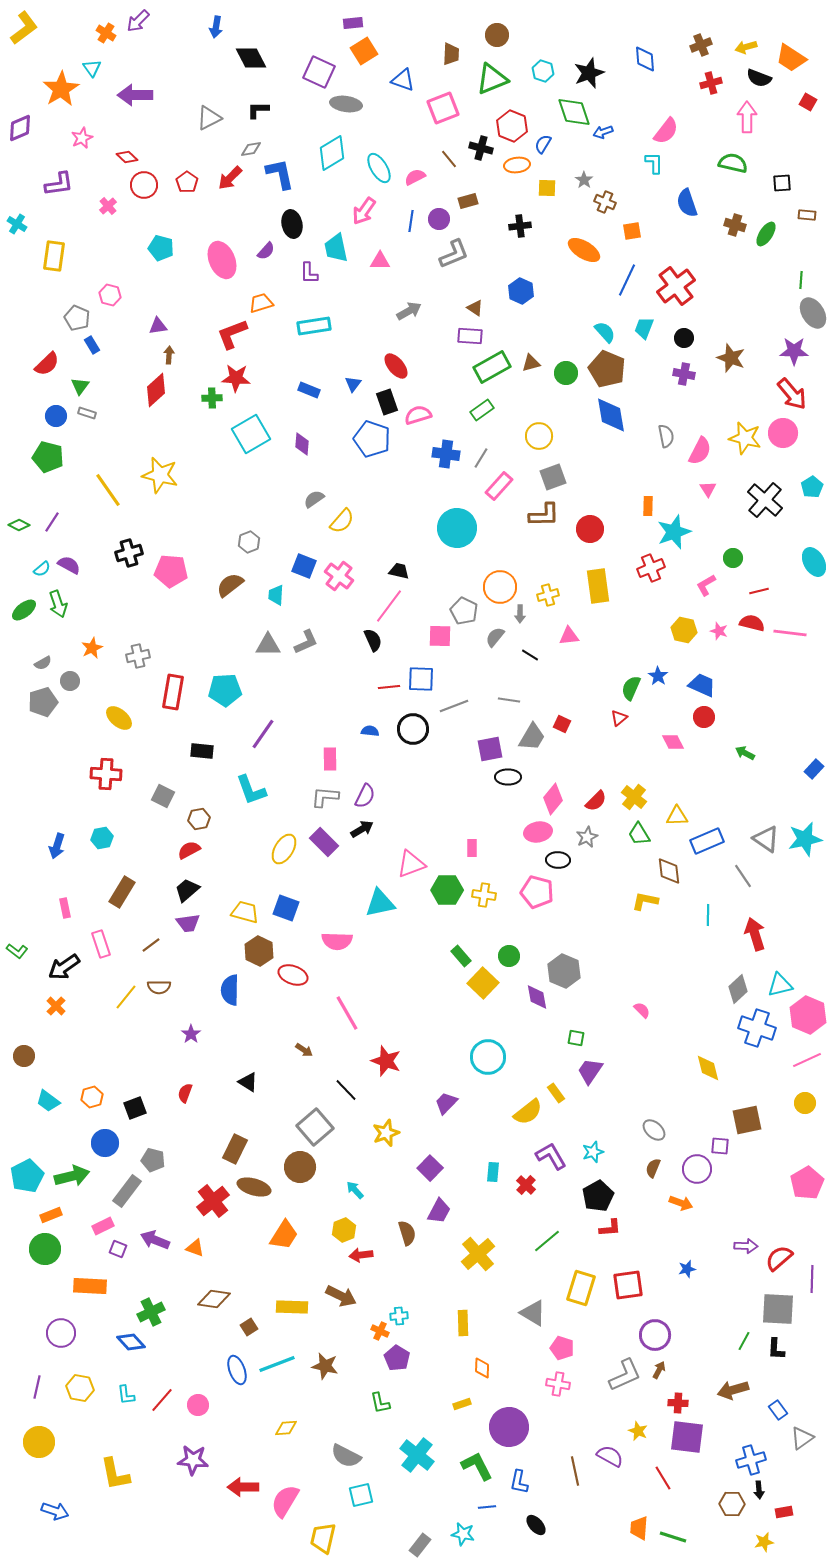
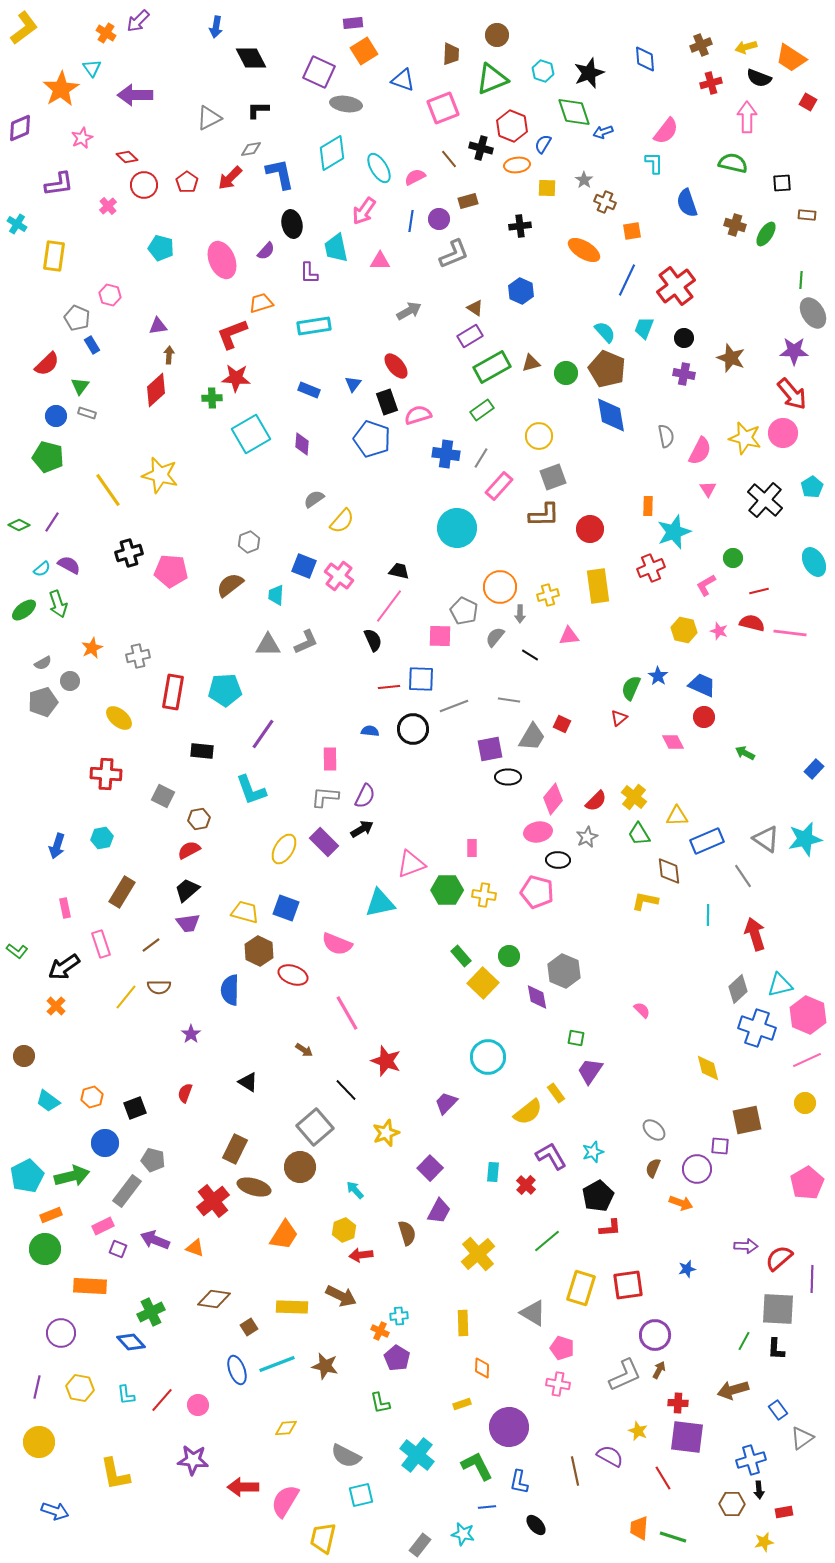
purple rectangle at (470, 336): rotated 35 degrees counterclockwise
pink semicircle at (337, 941): moved 3 px down; rotated 20 degrees clockwise
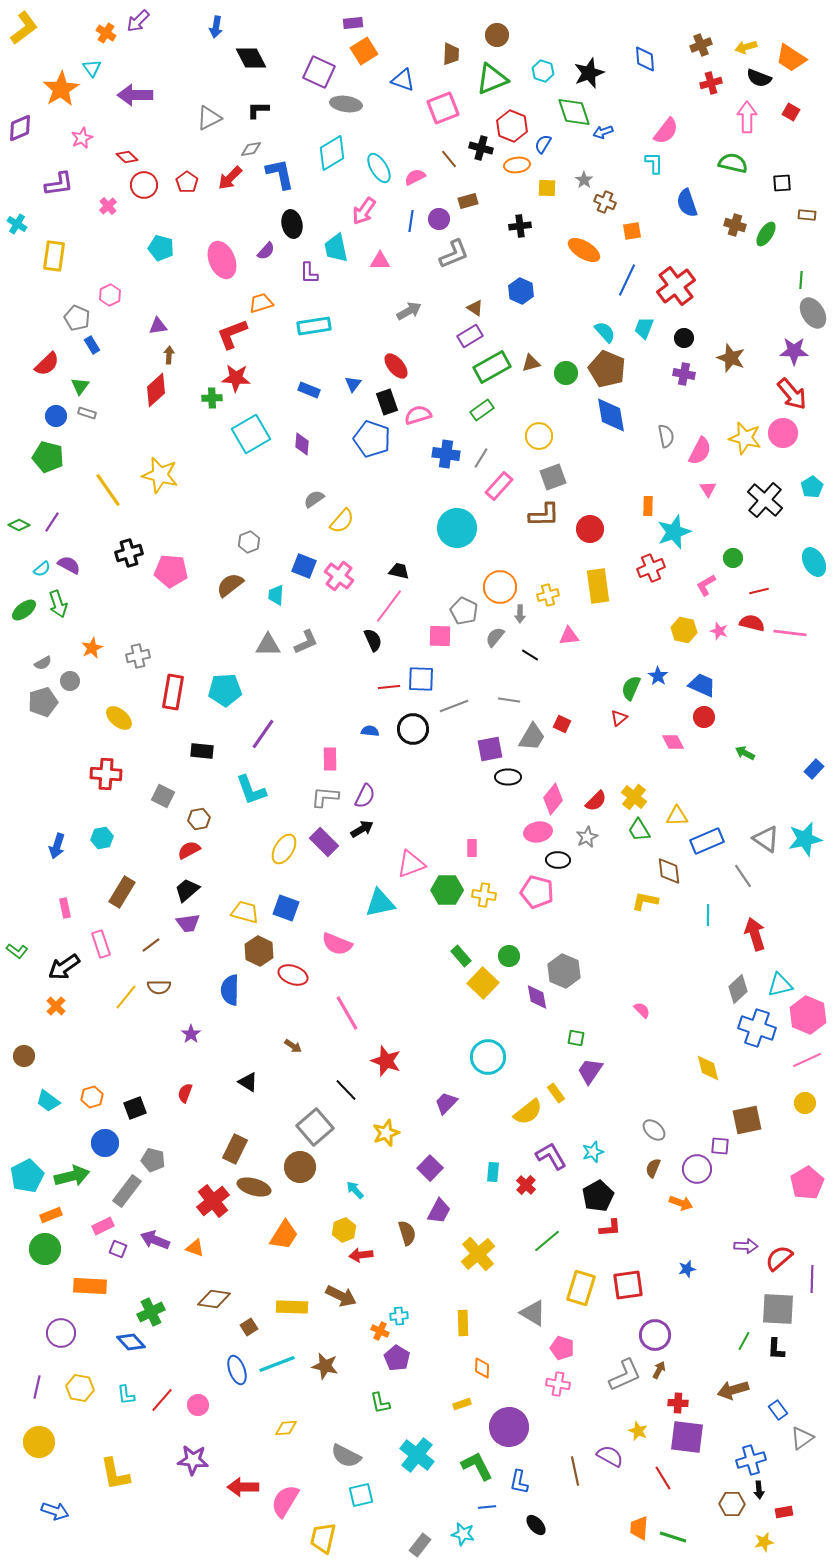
red square at (808, 102): moved 17 px left, 10 px down
pink hexagon at (110, 295): rotated 20 degrees clockwise
green trapezoid at (639, 834): moved 4 px up
brown arrow at (304, 1050): moved 11 px left, 4 px up
